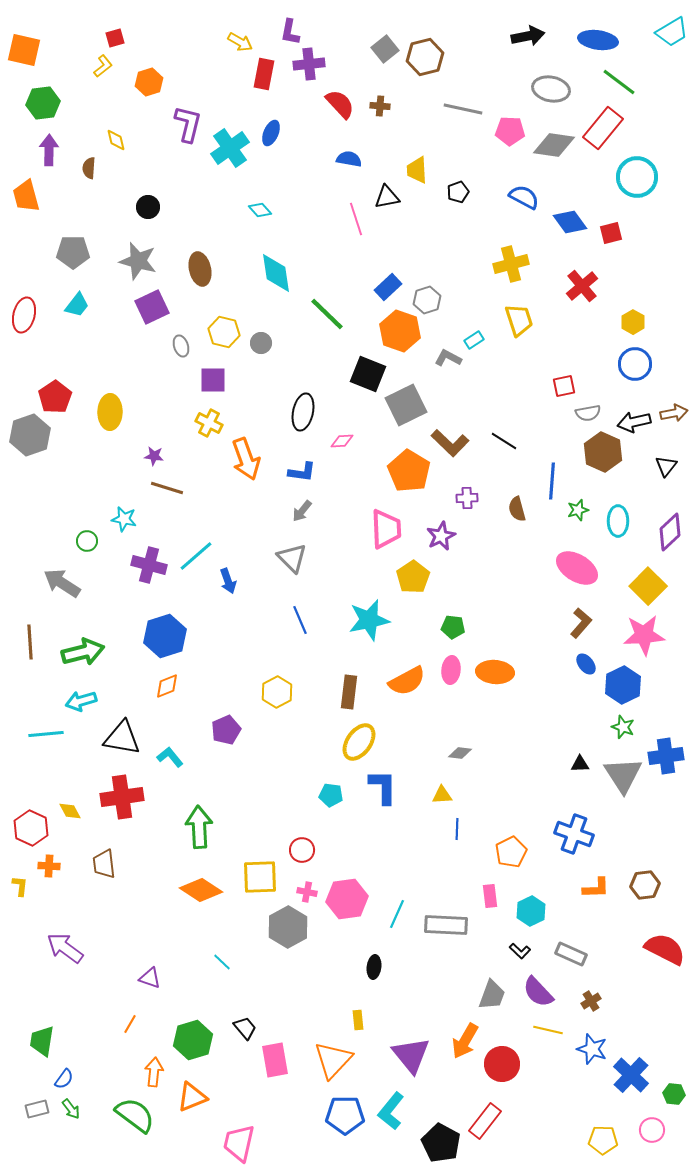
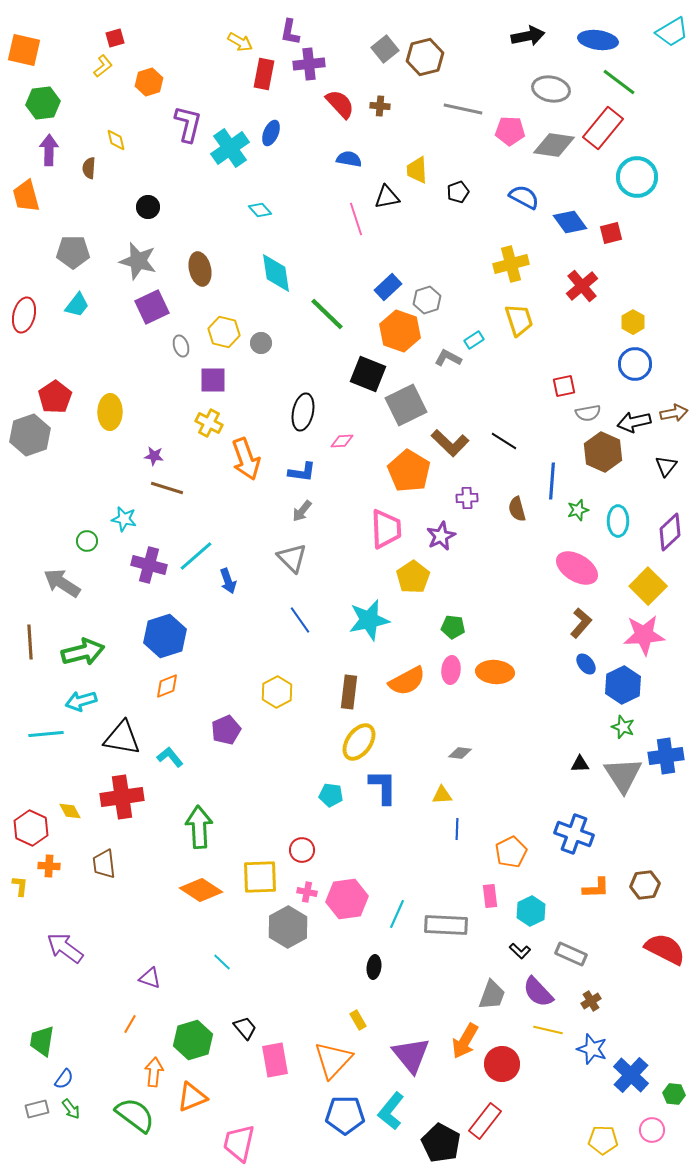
blue line at (300, 620): rotated 12 degrees counterclockwise
yellow rectangle at (358, 1020): rotated 24 degrees counterclockwise
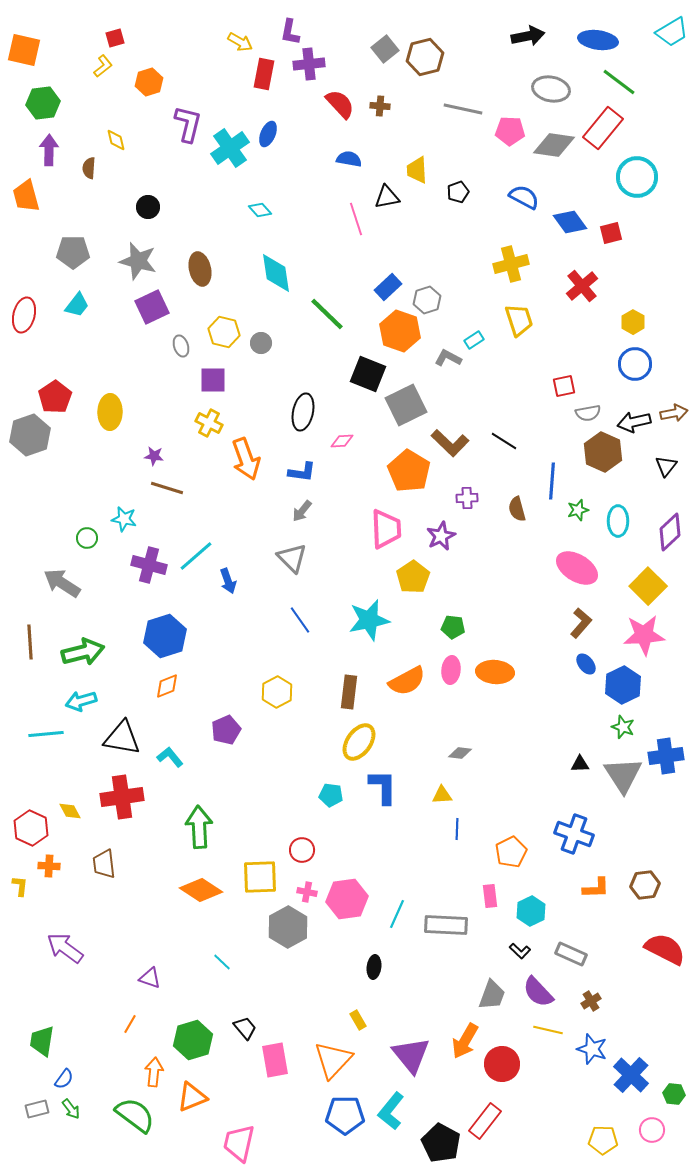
blue ellipse at (271, 133): moved 3 px left, 1 px down
green circle at (87, 541): moved 3 px up
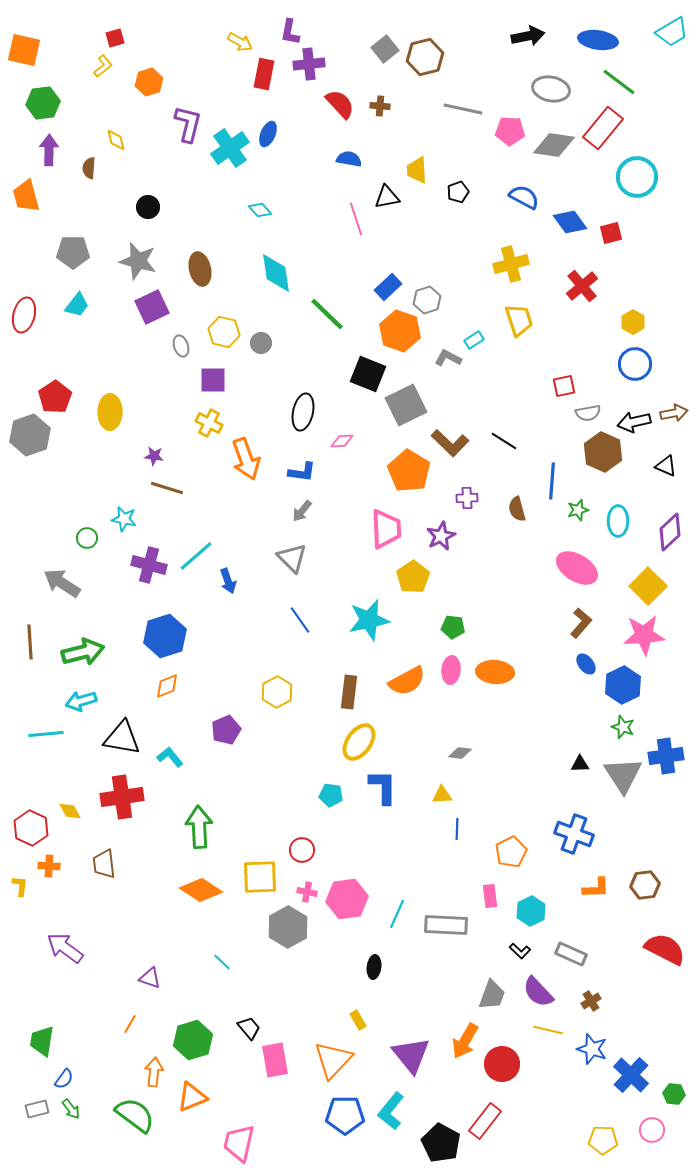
black triangle at (666, 466): rotated 45 degrees counterclockwise
black trapezoid at (245, 1028): moved 4 px right
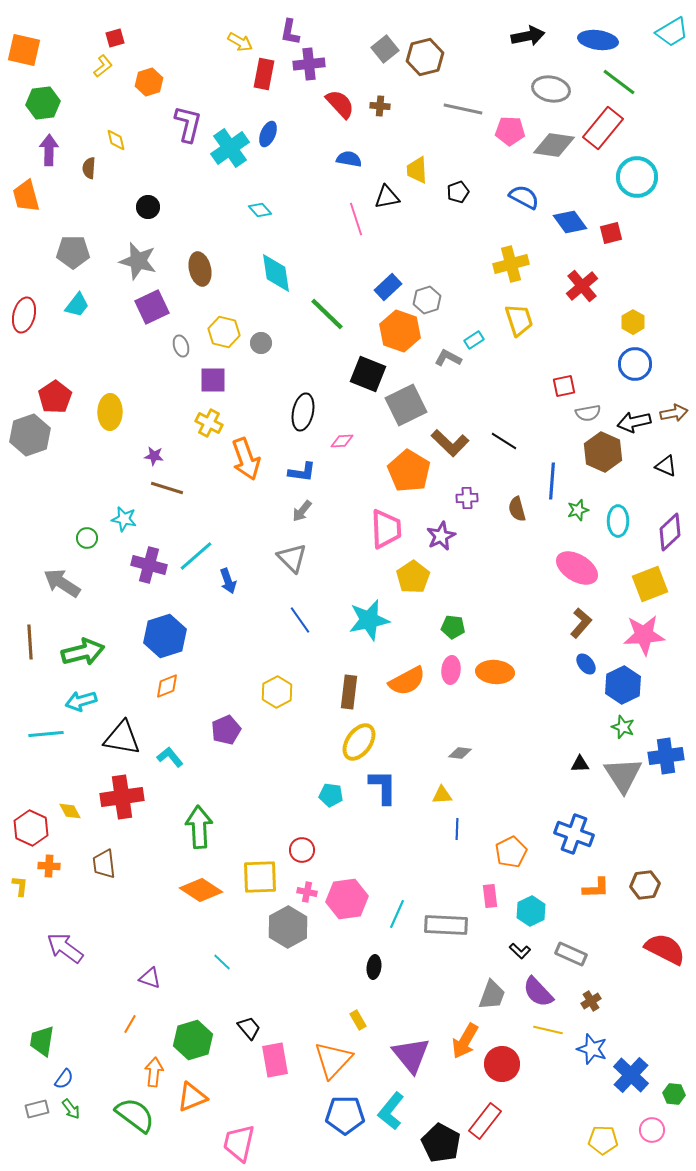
yellow square at (648, 586): moved 2 px right, 2 px up; rotated 24 degrees clockwise
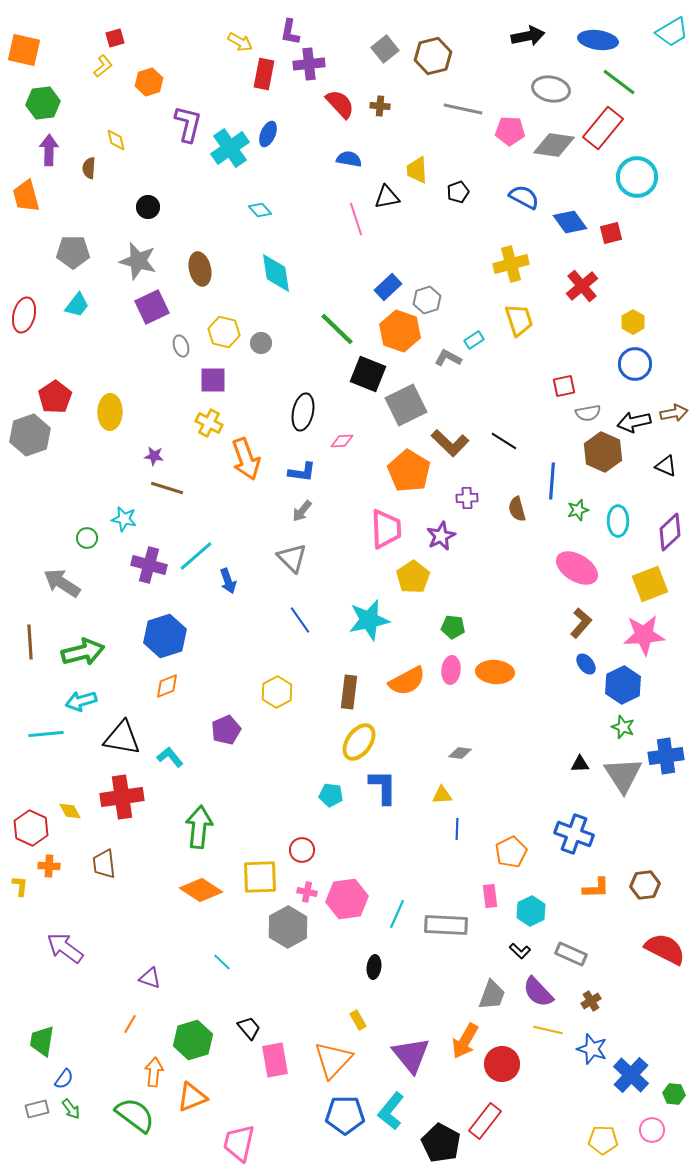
brown hexagon at (425, 57): moved 8 px right, 1 px up
green line at (327, 314): moved 10 px right, 15 px down
green arrow at (199, 827): rotated 9 degrees clockwise
